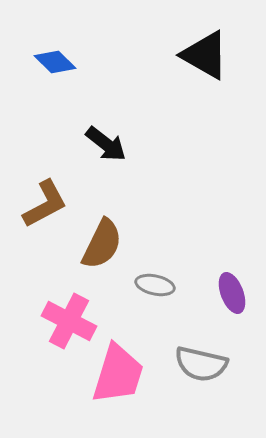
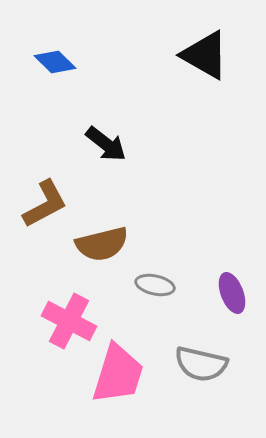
brown semicircle: rotated 50 degrees clockwise
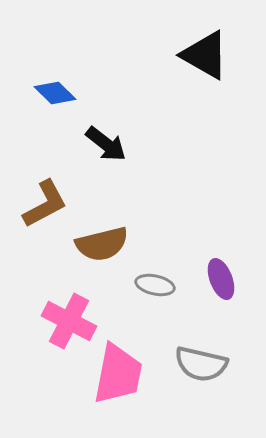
blue diamond: moved 31 px down
purple ellipse: moved 11 px left, 14 px up
pink trapezoid: rotated 6 degrees counterclockwise
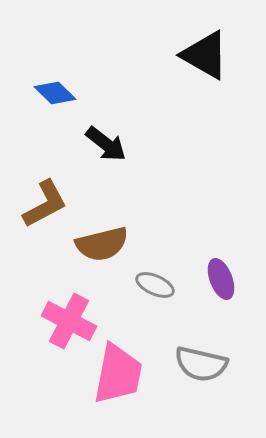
gray ellipse: rotated 12 degrees clockwise
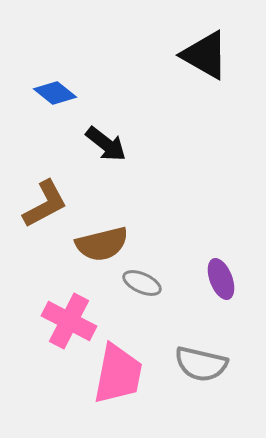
blue diamond: rotated 6 degrees counterclockwise
gray ellipse: moved 13 px left, 2 px up
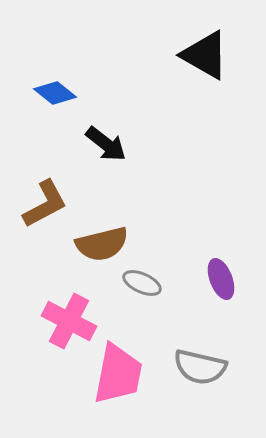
gray semicircle: moved 1 px left, 3 px down
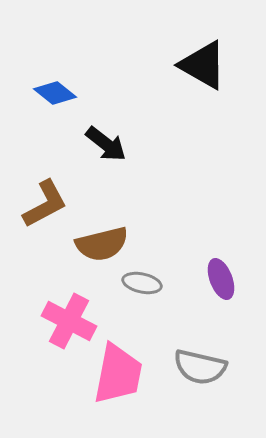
black triangle: moved 2 px left, 10 px down
gray ellipse: rotated 12 degrees counterclockwise
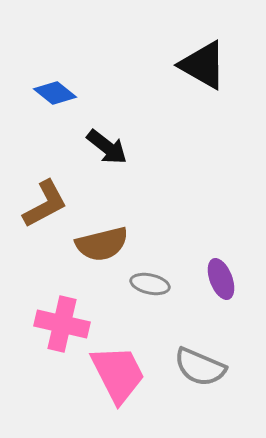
black arrow: moved 1 px right, 3 px down
gray ellipse: moved 8 px right, 1 px down
pink cross: moved 7 px left, 3 px down; rotated 14 degrees counterclockwise
gray semicircle: rotated 10 degrees clockwise
pink trapezoid: rotated 38 degrees counterclockwise
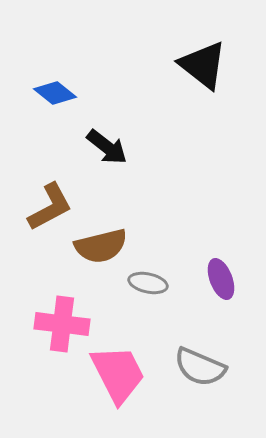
black triangle: rotated 8 degrees clockwise
brown L-shape: moved 5 px right, 3 px down
brown semicircle: moved 1 px left, 2 px down
gray ellipse: moved 2 px left, 1 px up
pink cross: rotated 6 degrees counterclockwise
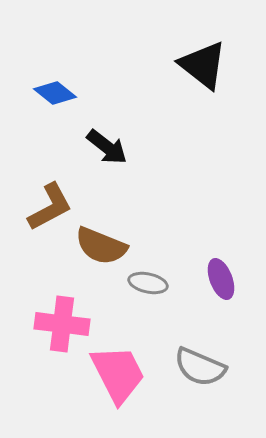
brown semicircle: rotated 36 degrees clockwise
